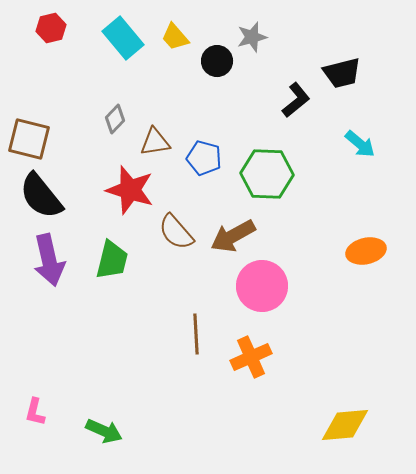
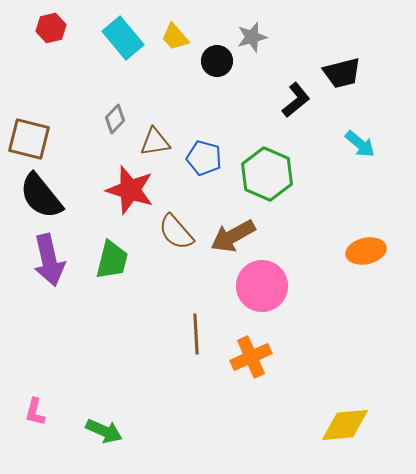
green hexagon: rotated 21 degrees clockwise
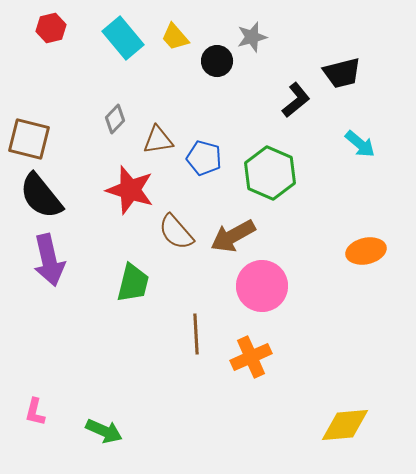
brown triangle: moved 3 px right, 2 px up
green hexagon: moved 3 px right, 1 px up
green trapezoid: moved 21 px right, 23 px down
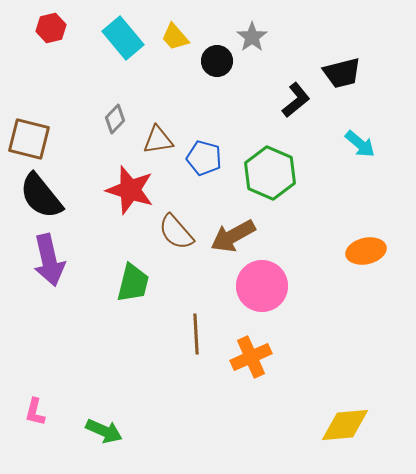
gray star: rotated 20 degrees counterclockwise
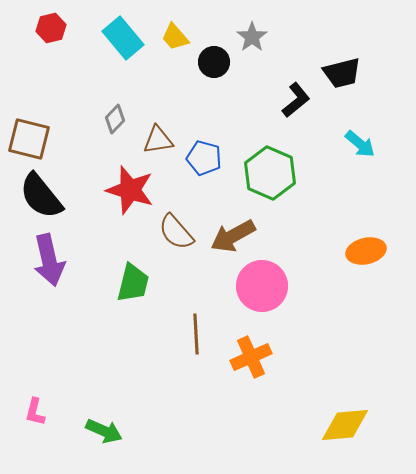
black circle: moved 3 px left, 1 px down
